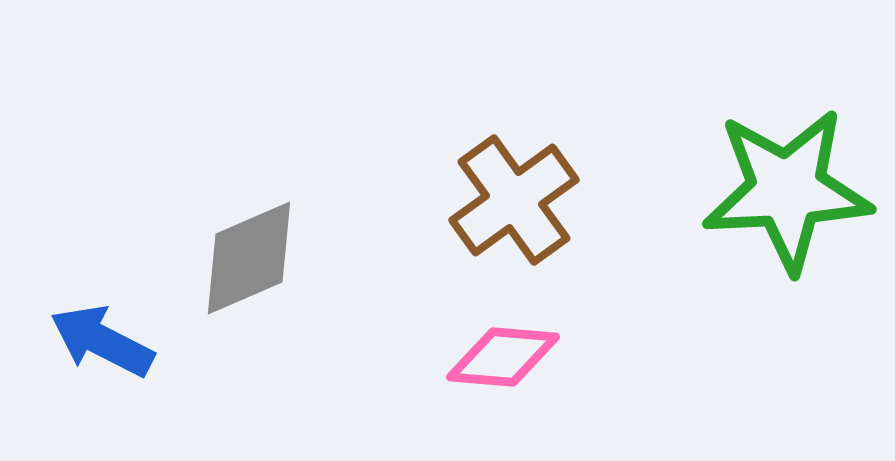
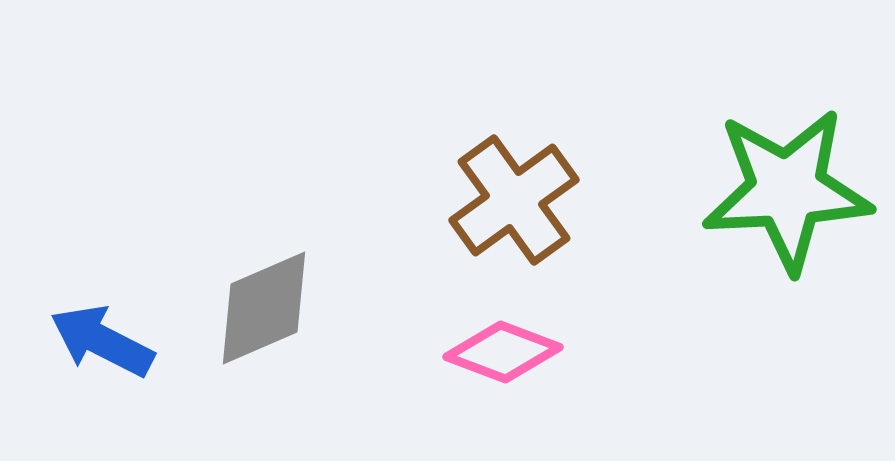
gray diamond: moved 15 px right, 50 px down
pink diamond: moved 5 px up; rotated 16 degrees clockwise
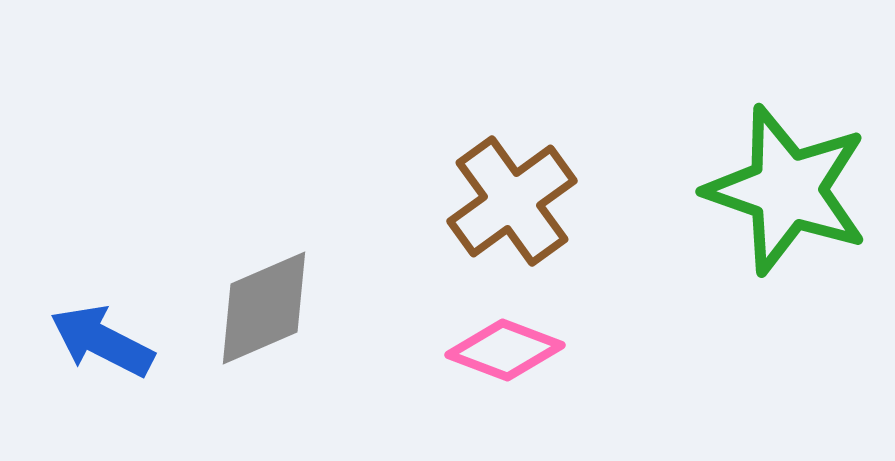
green star: rotated 22 degrees clockwise
brown cross: moved 2 px left, 1 px down
pink diamond: moved 2 px right, 2 px up
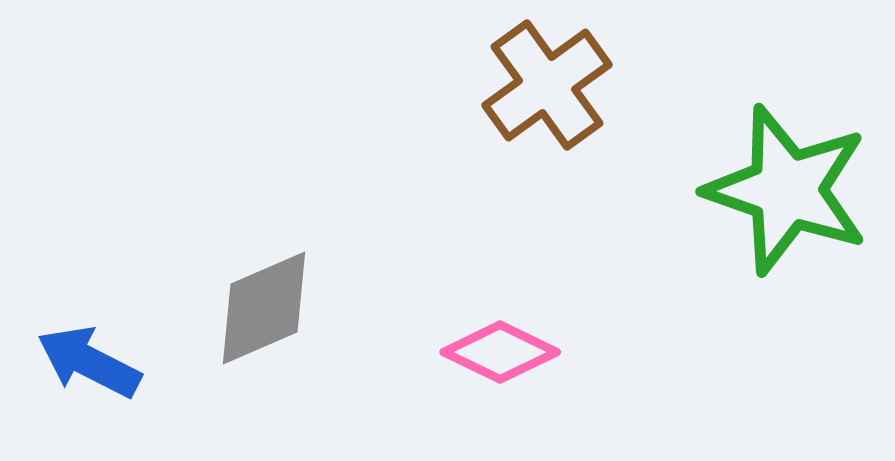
brown cross: moved 35 px right, 116 px up
blue arrow: moved 13 px left, 21 px down
pink diamond: moved 5 px left, 2 px down; rotated 5 degrees clockwise
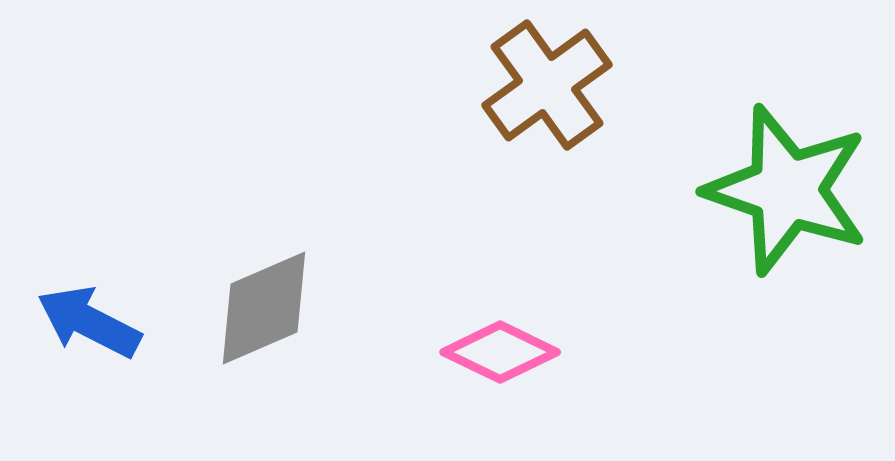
blue arrow: moved 40 px up
